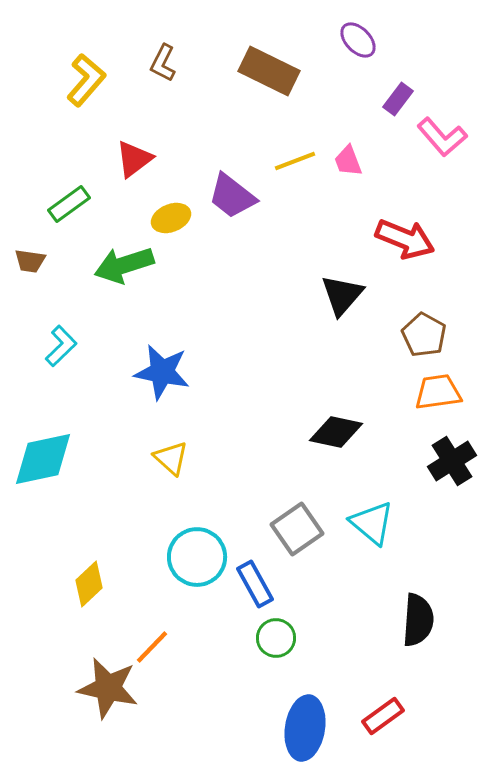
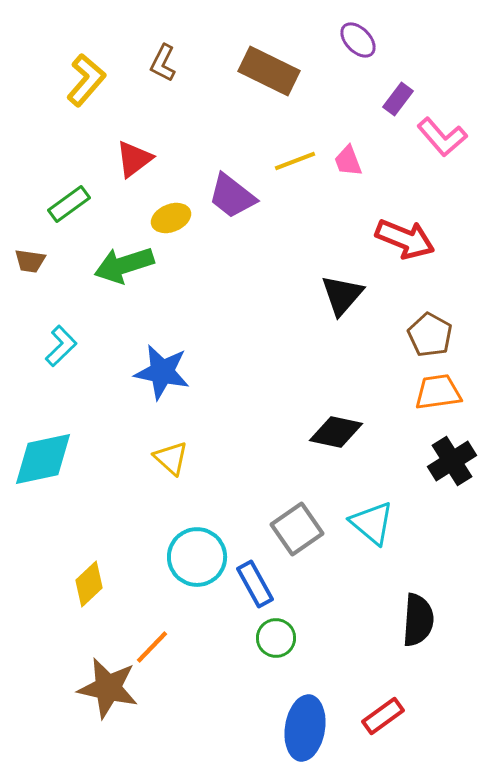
brown pentagon: moved 6 px right
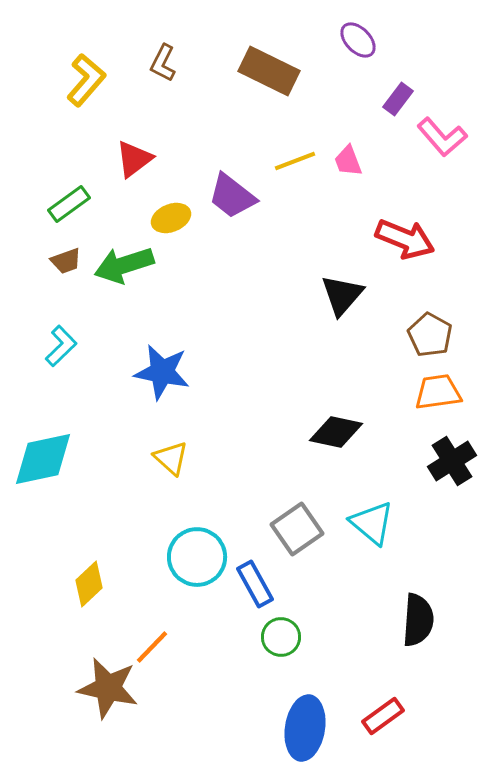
brown trapezoid: moved 36 px right; rotated 28 degrees counterclockwise
green circle: moved 5 px right, 1 px up
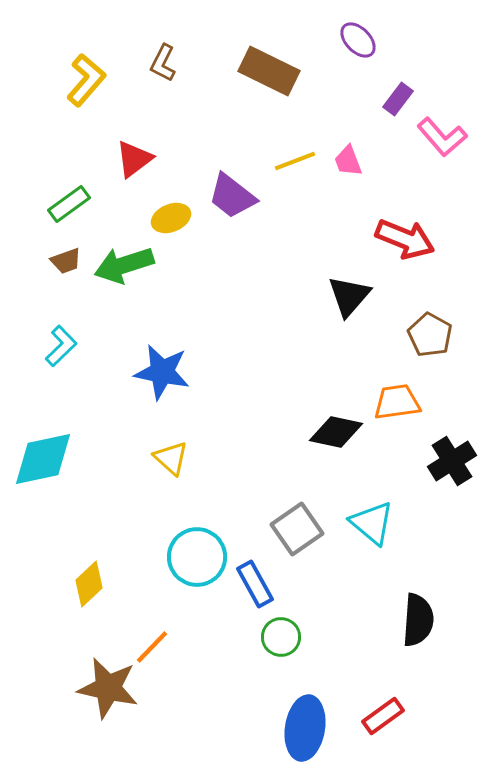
black triangle: moved 7 px right, 1 px down
orange trapezoid: moved 41 px left, 10 px down
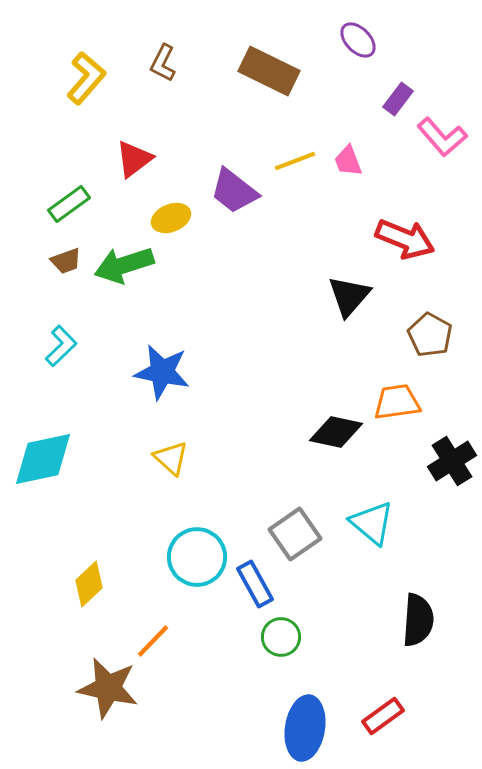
yellow L-shape: moved 2 px up
purple trapezoid: moved 2 px right, 5 px up
gray square: moved 2 px left, 5 px down
orange line: moved 1 px right, 6 px up
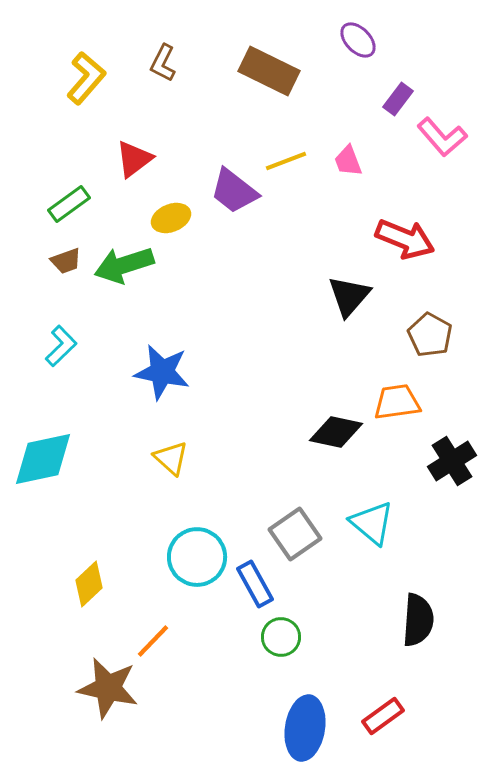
yellow line: moved 9 px left
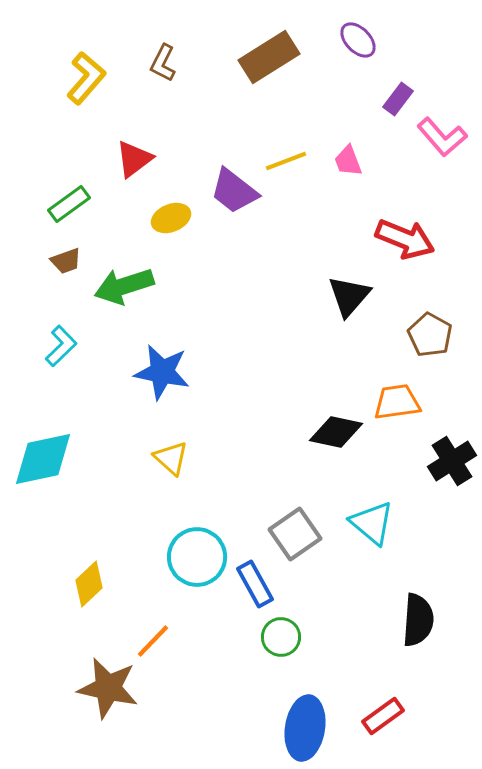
brown rectangle: moved 14 px up; rotated 58 degrees counterclockwise
green arrow: moved 21 px down
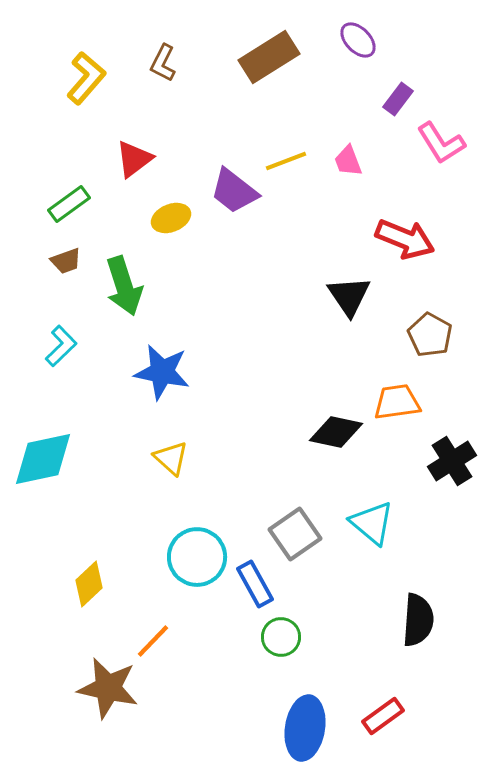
pink L-shape: moved 1 px left, 6 px down; rotated 9 degrees clockwise
green arrow: rotated 90 degrees counterclockwise
black triangle: rotated 15 degrees counterclockwise
